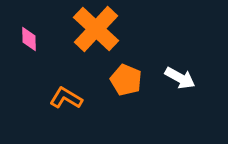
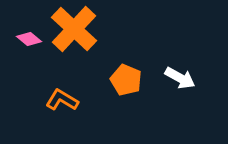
orange cross: moved 22 px left
pink diamond: rotated 50 degrees counterclockwise
orange L-shape: moved 4 px left, 2 px down
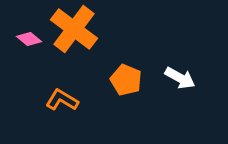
orange cross: rotated 6 degrees counterclockwise
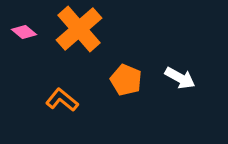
orange cross: moved 5 px right; rotated 12 degrees clockwise
pink diamond: moved 5 px left, 7 px up
orange L-shape: rotated 8 degrees clockwise
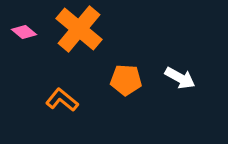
orange cross: rotated 9 degrees counterclockwise
orange pentagon: rotated 20 degrees counterclockwise
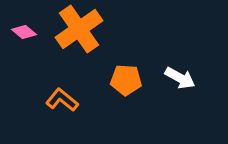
orange cross: rotated 15 degrees clockwise
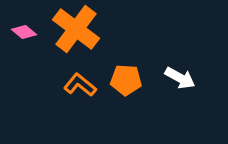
orange cross: moved 3 px left; rotated 18 degrees counterclockwise
orange L-shape: moved 18 px right, 15 px up
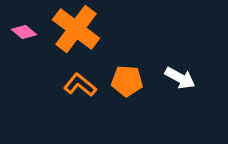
orange pentagon: moved 1 px right, 1 px down
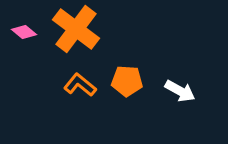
white arrow: moved 13 px down
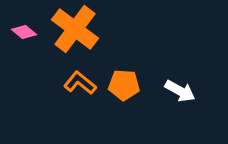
orange cross: moved 1 px left
orange pentagon: moved 3 px left, 4 px down
orange L-shape: moved 2 px up
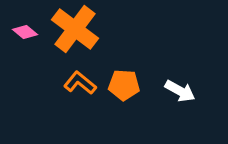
pink diamond: moved 1 px right
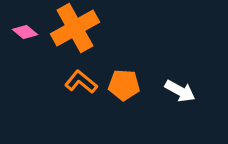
orange cross: moved 1 px up; rotated 24 degrees clockwise
orange L-shape: moved 1 px right, 1 px up
